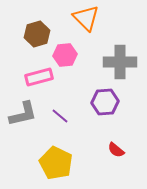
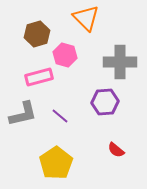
pink hexagon: rotated 20 degrees clockwise
yellow pentagon: rotated 12 degrees clockwise
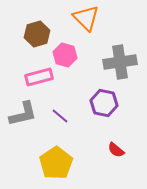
gray cross: rotated 8 degrees counterclockwise
purple hexagon: moved 1 px left, 1 px down; rotated 16 degrees clockwise
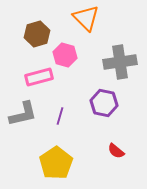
purple line: rotated 66 degrees clockwise
red semicircle: moved 1 px down
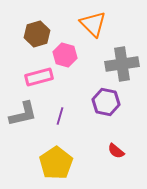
orange triangle: moved 7 px right, 6 px down
gray cross: moved 2 px right, 2 px down
purple hexagon: moved 2 px right, 1 px up
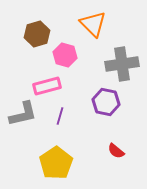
pink rectangle: moved 8 px right, 9 px down
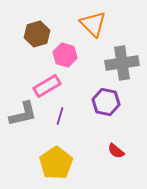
gray cross: moved 1 px up
pink rectangle: rotated 16 degrees counterclockwise
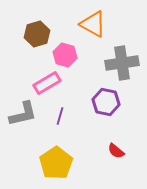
orange triangle: rotated 16 degrees counterclockwise
pink rectangle: moved 3 px up
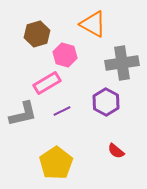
purple hexagon: rotated 16 degrees clockwise
purple line: moved 2 px right, 5 px up; rotated 48 degrees clockwise
